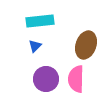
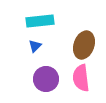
brown ellipse: moved 2 px left
pink semicircle: moved 5 px right, 1 px up; rotated 8 degrees counterclockwise
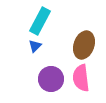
cyan rectangle: rotated 56 degrees counterclockwise
purple circle: moved 5 px right
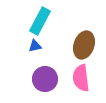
blue triangle: rotated 32 degrees clockwise
purple circle: moved 6 px left
